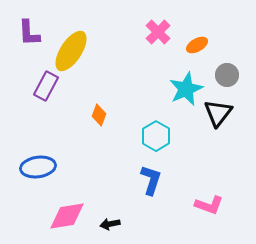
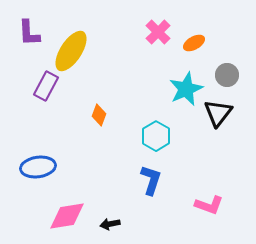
orange ellipse: moved 3 px left, 2 px up
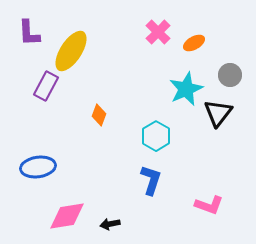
gray circle: moved 3 px right
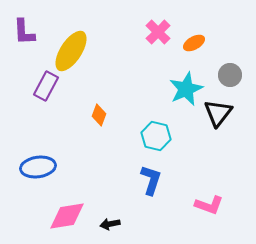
purple L-shape: moved 5 px left, 1 px up
cyan hexagon: rotated 16 degrees counterclockwise
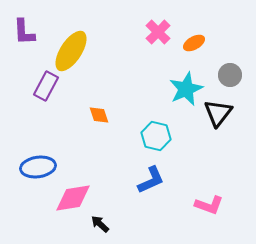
orange diamond: rotated 40 degrees counterclockwise
blue L-shape: rotated 48 degrees clockwise
pink diamond: moved 6 px right, 18 px up
black arrow: moved 10 px left; rotated 54 degrees clockwise
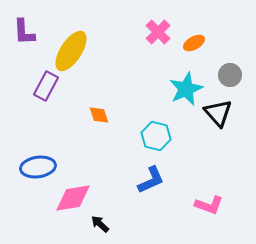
black triangle: rotated 20 degrees counterclockwise
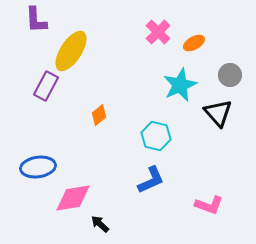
purple L-shape: moved 12 px right, 12 px up
cyan star: moved 6 px left, 4 px up
orange diamond: rotated 70 degrees clockwise
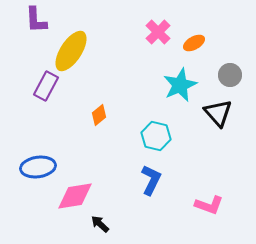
blue L-shape: rotated 40 degrees counterclockwise
pink diamond: moved 2 px right, 2 px up
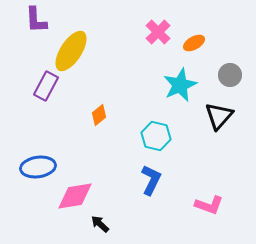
black triangle: moved 1 px right, 3 px down; rotated 24 degrees clockwise
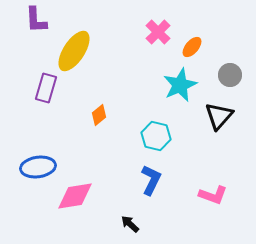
orange ellipse: moved 2 px left, 4 px down; rotated 20 degrees counterclockwise
yellow ellipse: moved 3 px right
purple rectangle: moved 2 px down; rotated 12 degrees counterclockwise
pink L-shape: moved 4 px right, 10 px up
black arrow: moved 30 px right
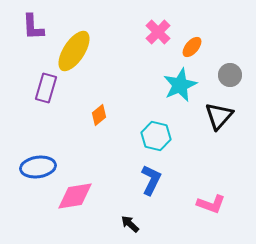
purple L-shape: moved 3 px left, 7 px down
pink L-shape: moved 2 px left, 9 px down
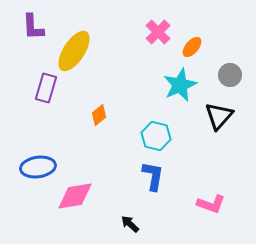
blue L-shape: moved 2 px right, 4 px up; rotated 16 degrees counterclockwise
